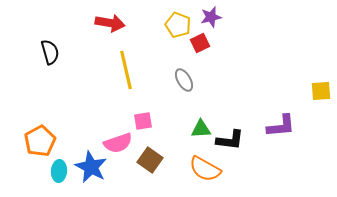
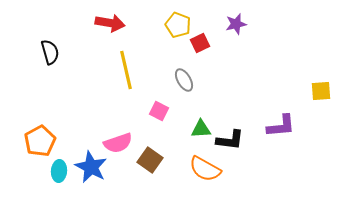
purple star: moved 25 px right, 7 px down
pink square: moved 16 px right, 10 px up; rotated 36 degrees clockwise
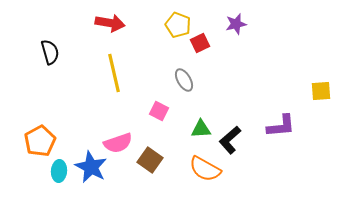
yellow line: moved 12 px left, 3 px down
black L-shape: rotated 132 degrees clockwise
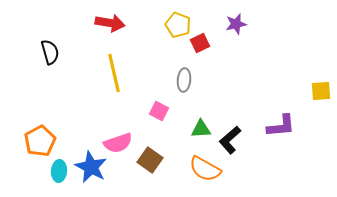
gray ellipse: rotated 35 degrees clockwise
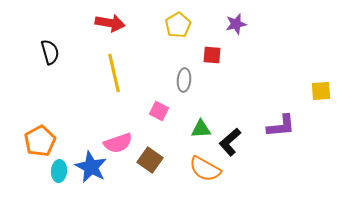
yellow pentagon: rotated 20 degrees clockwise
red square: moved 12 px right, 12 px down; rotated 30 degrees clockwise
black L-shape: moved 2 px down
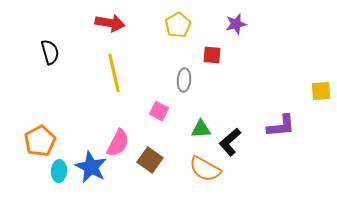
pink semicircle: rotated 44 degrees counterclockwise
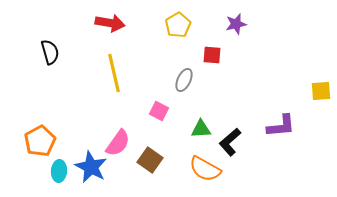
gray ellipse: rotated 20 degrees clockwise
pink semicircle: rotated 8 degrees clockwise
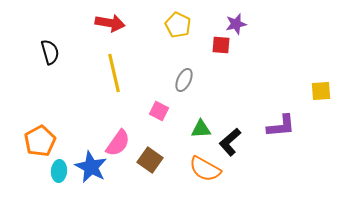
yellow pentagon: rotated 15 degrees counterclockwise
red square: moved 9 px right, 10 px up
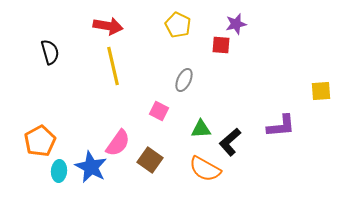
red arrow: moved 2 px left, 3 px down
yellow line: moved 1 px left, 7 px up
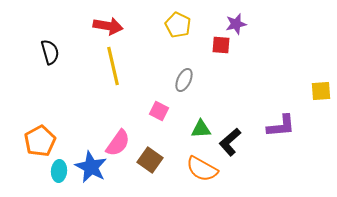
orange semicircle: moved 3 px left
